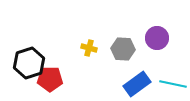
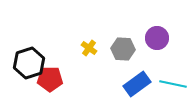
yellow cross: rotated 21 degrees clockwise
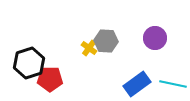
purple circle: moved 2 px left
gray hexagon: moved 17 px left, 8 px up
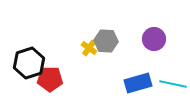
purple circle: moved 1 px left, 1 px down
blue rectangle: moved 1 px right, 1 px up; rotated 20 degrees clockwise
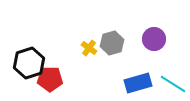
gray hexagon: moved 6 px right, 2 px down; rotated 20 degrees counterclockwise
cyan line: rotated 20 degrees clockwise
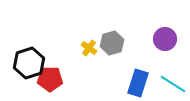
purple circle: moved 11 px right
blue rectangle: rotated 56 degrees counterclockwise
